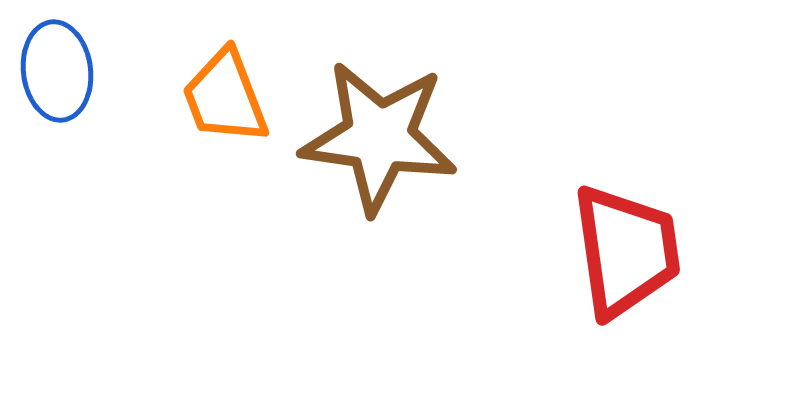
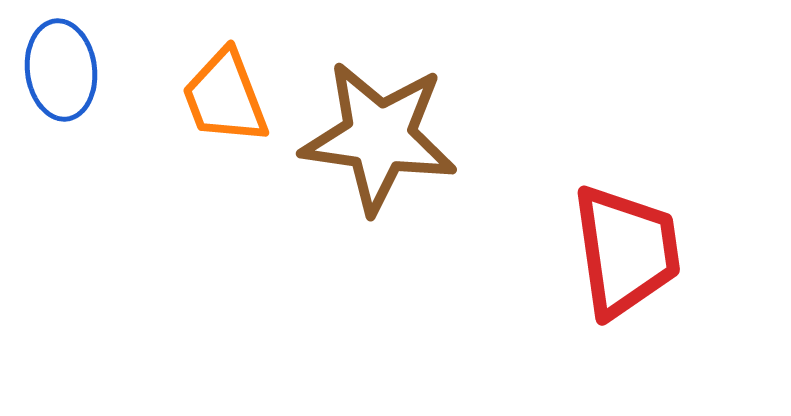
blue ellipse: moved 4 px right, 1 px up
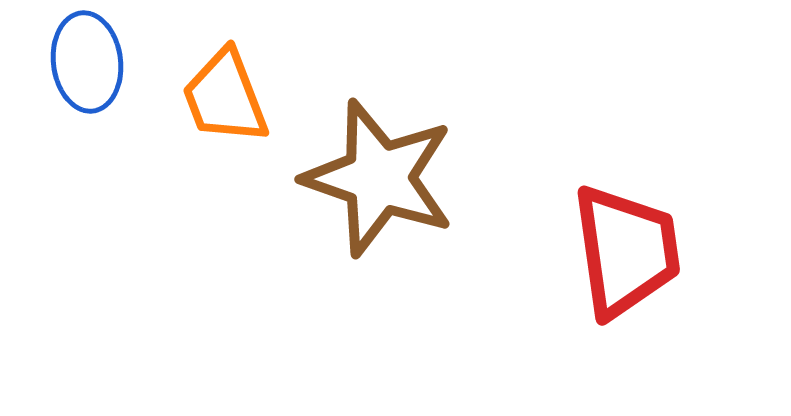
blue ellipse: moved 26 px right, 8 px up
brown star: moved 41 px down; rotated 11 degrees clockwise
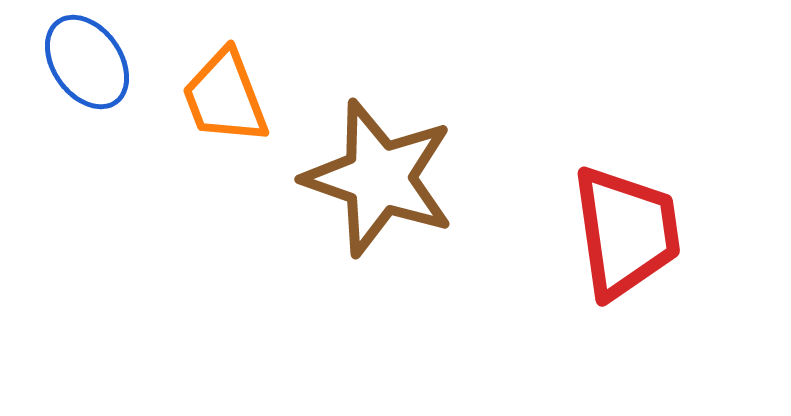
blue ellipse: rotated 28 degrees counterclockwise
red trapezoid: moved 19 px up
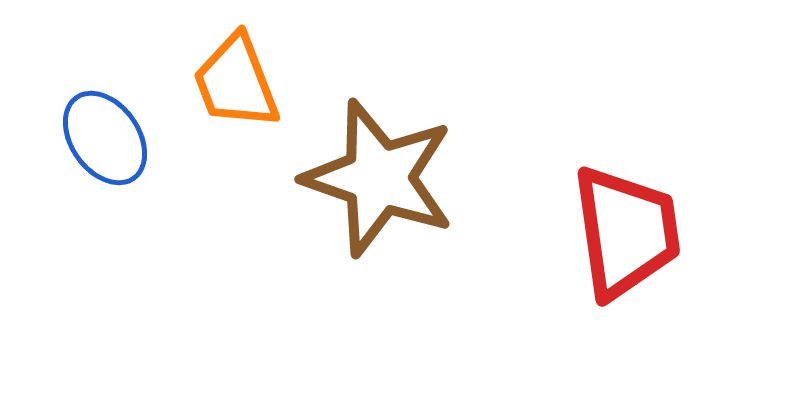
blue ellipse: moved 18 px right, 76 px down
orange trapezoid: moved 11 px right, 15 px up
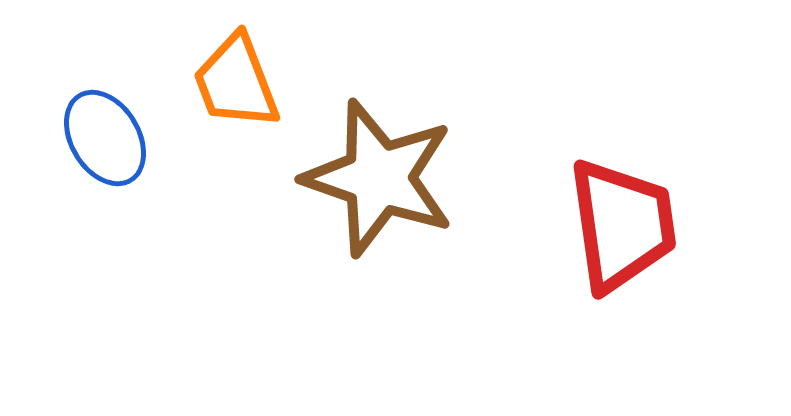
blue ellipse: rotated 4 degrees clockwise
red trapezoid: moved 4 px left, 7 px up
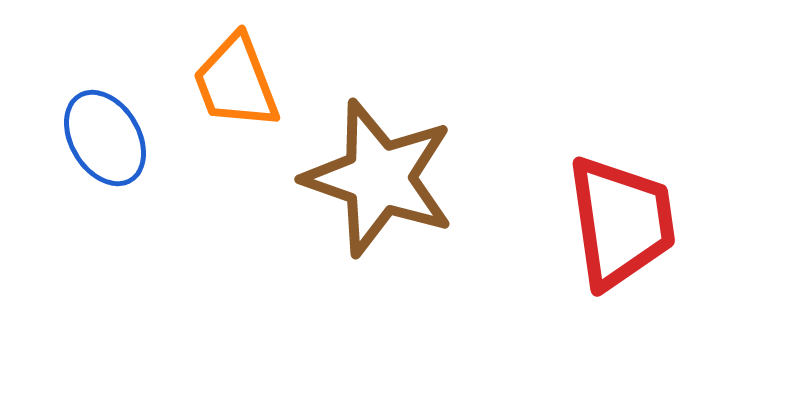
red trapezoid: moved 1 px left, 3 px up
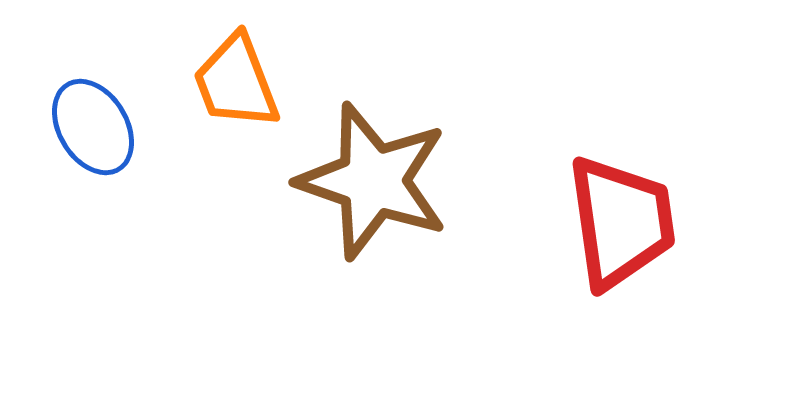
blue ellipse: moved 12 px left, 11 px up
brown star: moved 6 px left, 3 px down
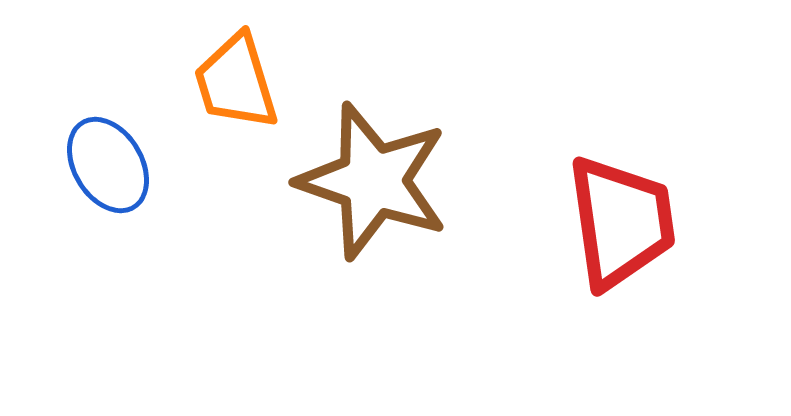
orange trapezoid: rotated 4 degrees clockwise
blue ellipse: moved 15 px right, 38 px down
